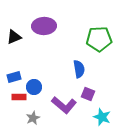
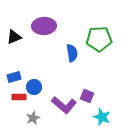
blue semicircle: moved 7 px left, 16 px up
purple square: moved 1 px left, 2 px down
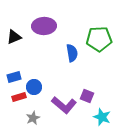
red rectangle: rotated 16 degrees counterclockwise
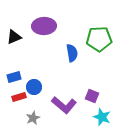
purple square: moved 5 px right
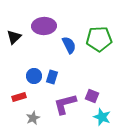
black triangle: rotated 21 degrees counterclockwise
blue semicircle: moved 3 px left, 8 px up; rotated 18 degrees counterclockwise
blue rectangle: moved 38 px right; rotated 56 degrees counterclockwise
blue circle: moved 11 px up
purple L-shape: moved 1 px right, 1 px up; rotated 125 degrees clockwise
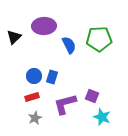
red rectangle: moved 13 px right
gray star: moved 2 px right
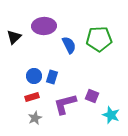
cyan star: moved 9 px right, 2 px up
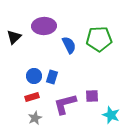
purple square: rotated 24 degrees counterclockwise
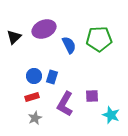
purple ellipse: moved 3 px down; rotated 20 degrees counterclockwise
purple L-shape: rotated 45 degrees counterclockwise
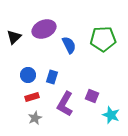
green pentagon: moved 4 px right
blue circle: moved 6 px left, 1 px up
purple square: rotated 24 degrees clockwise
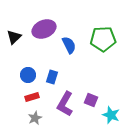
purple square: moved 1 px left, 4 px down
